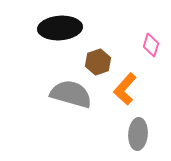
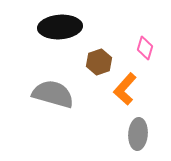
black ellipse: moved 1 px up
pink diamond: moved 6 px left, 3 px down
brown hexagon: moved 1 px right
gray semicircle: moved 18 px left
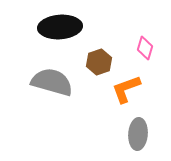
orange L-shape: moved 1 px right; rotated 28 degrees clockwise
gray semicircle: moved 1 px left, 12 px up
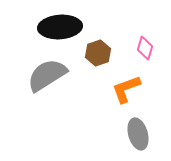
brown hexagon: moved 1 px left, 9 px up
gray semicircle: moved 5 px left, 7 px up; rotated 48 degrees counterclockwise
gray ellipse: rotated 20 degrees counterclockwise
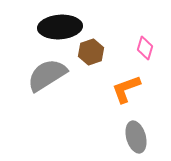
brown hexagon: moved 7 px left, 1 px up
gray ellipse: moved 2 px left, 3 px down
